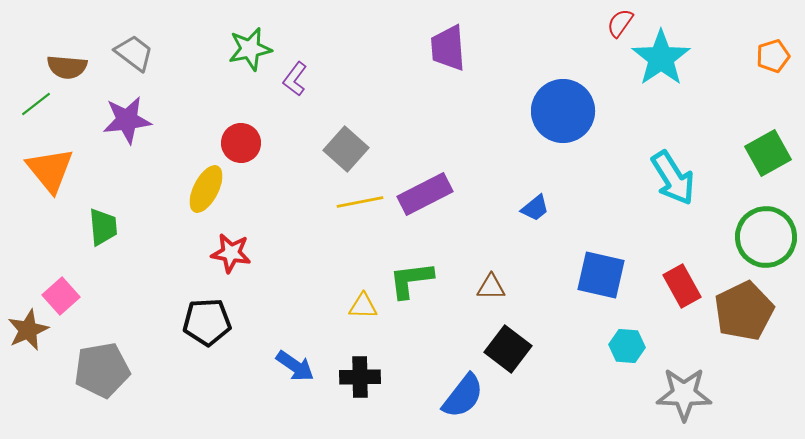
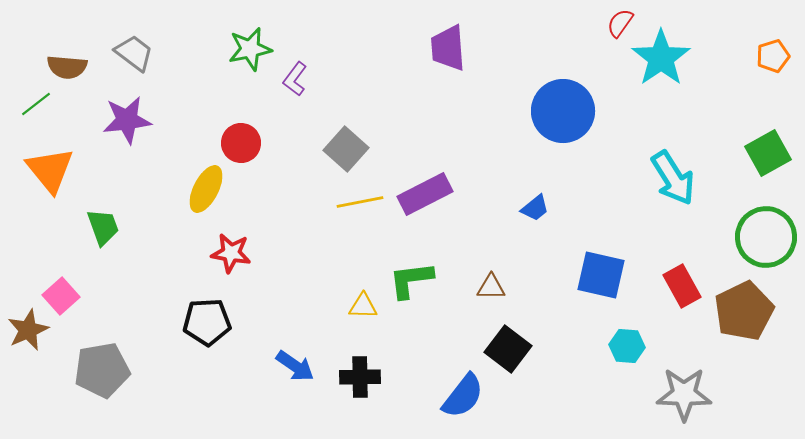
green trapezoid: rotated 15 degrees counterclockwise
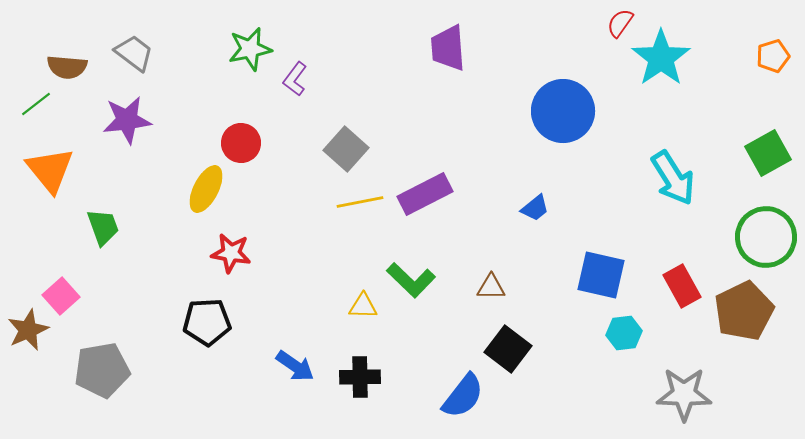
green L-shape: rotated 129 degrees counterclockwise
cyan hexagon: moved 3 px left, 13 px up; rotated 12 degrees counterclockwise
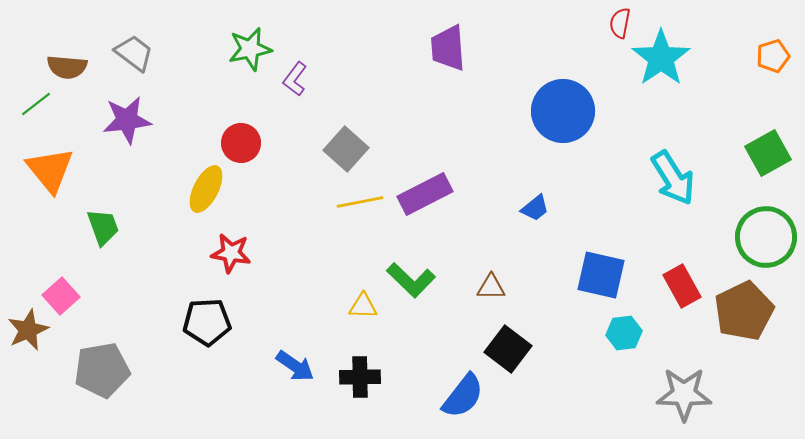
red semicircle: rotated 24 degrees counterclockwise
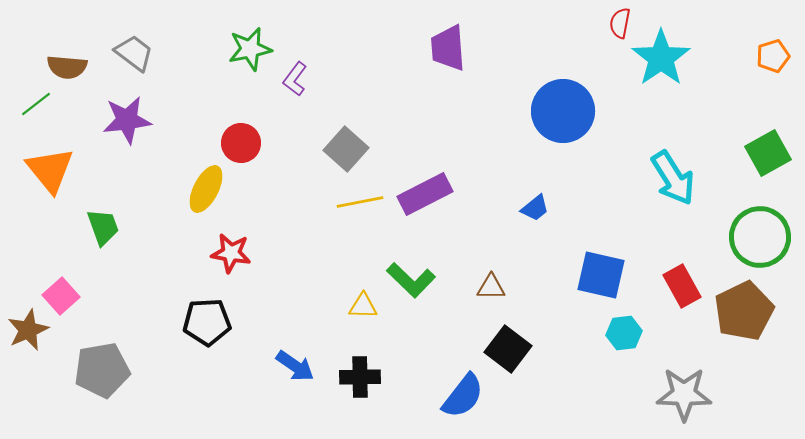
green circle: moved 6 px left
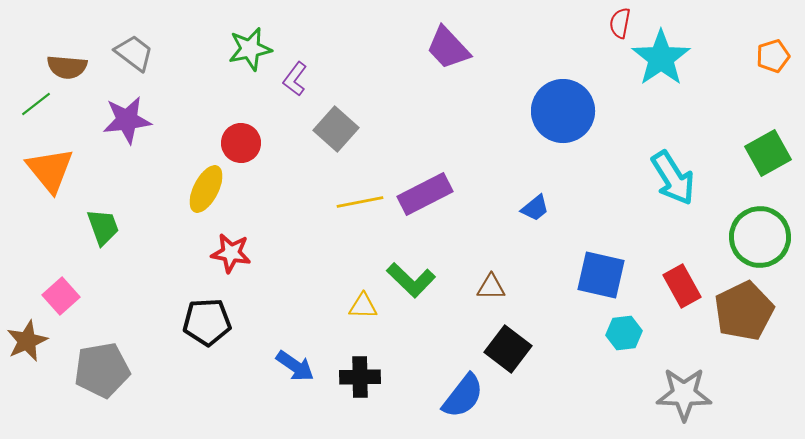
purple trapezoid: rotated 39 degrees counterclockwise
gray square: moved 10 px left, 20 px up
brown star: moved 1 px left, 11 px down
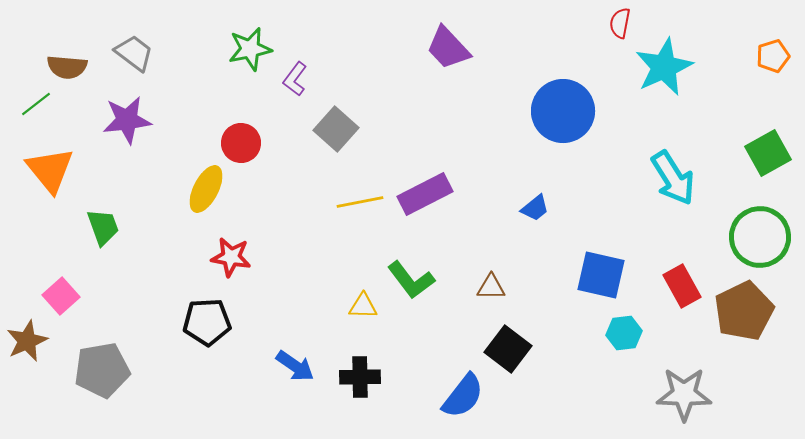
cyan star: moved 3 px right, 9 px down; rotated 10 degrees clockwise
red star: moved 4 px down
green L-shape: rotated 9 degrees clockwise
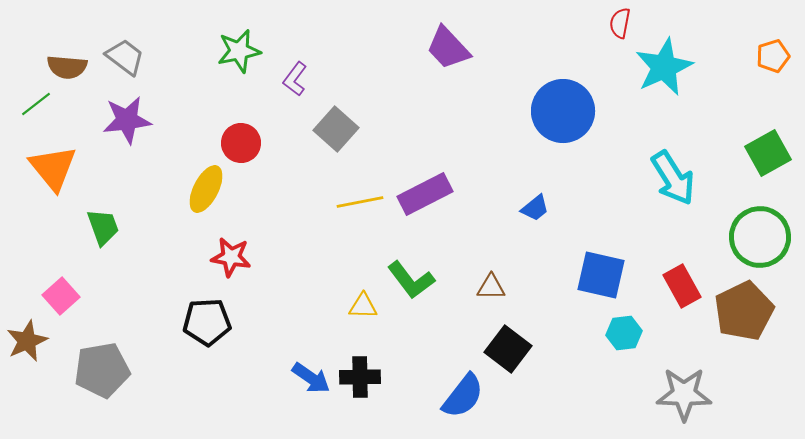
green star: moved 11 px left, 2 px down
gray trapezoid: moved 9 px left, 4 px down
orange triangle: moved 3 px right, 2 px up
blue arrow: moved 16 px right, 12 px down
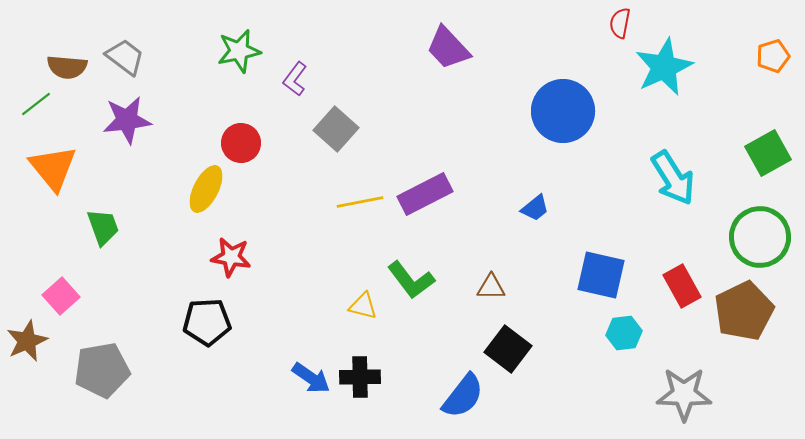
yellow triangle: rotated 12 degrees clockwise
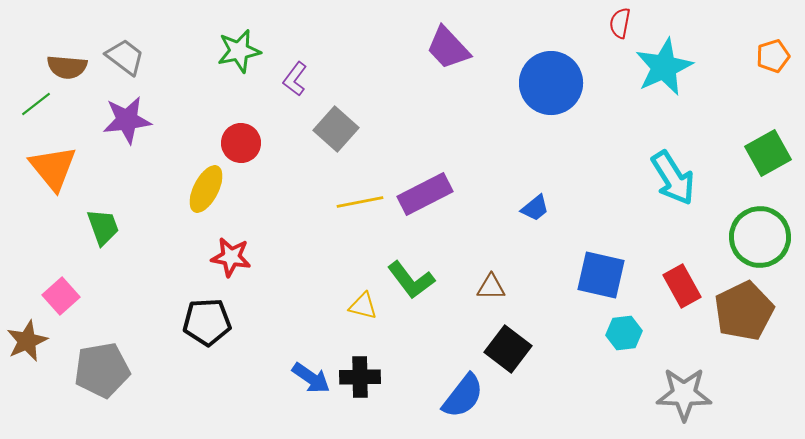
blue circle: moved 12 px left, 28 px up
